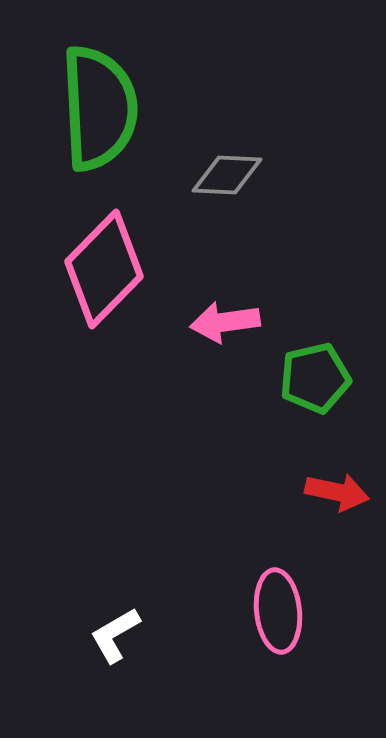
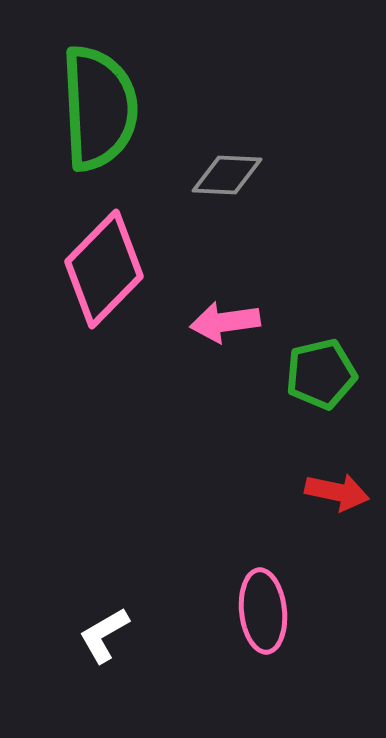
green pentagon: moved 6 px right, 4 px up
pink ellipse: moved 15 px left
white L-shape: moved 11 px left
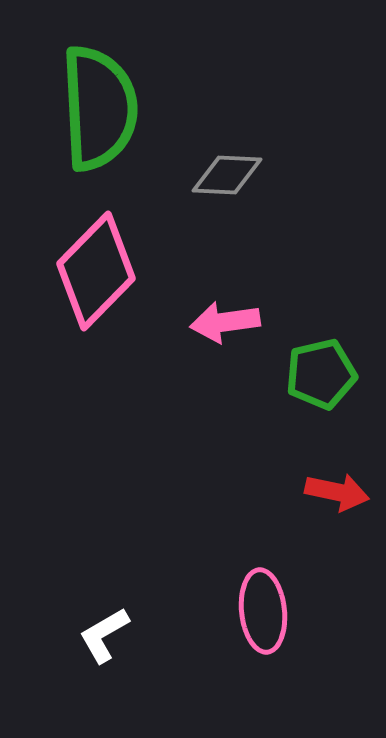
pink diamond: moved 8 px left, 2 px down
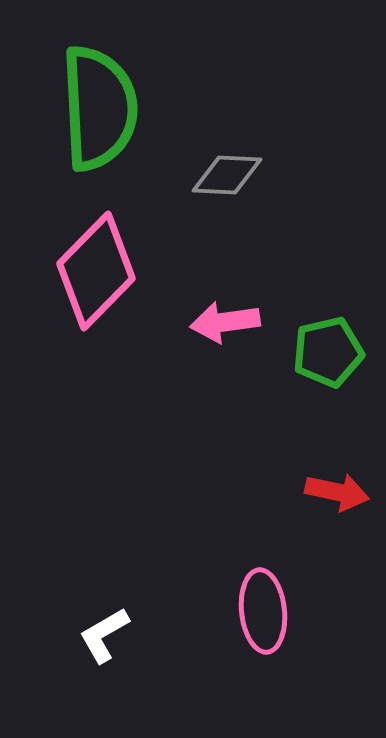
green pentagon: moved 7 px right, 22 px up
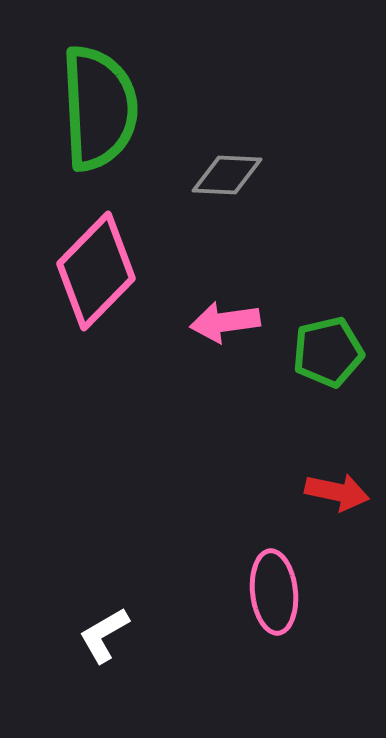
pink ellipse: moved 11 px right, 19 px up
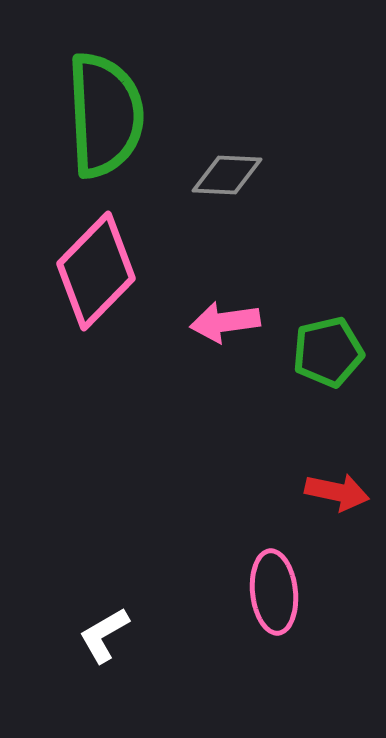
green semicircle: moved 6 px right, 7 px down
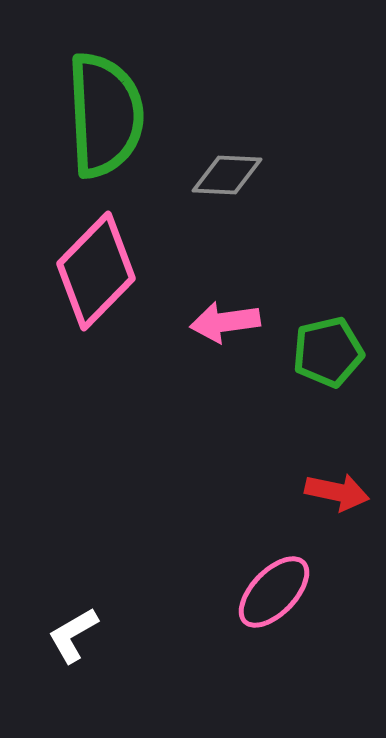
pink ellipse: rotated 50 degrees clockwise
white L-shape: moved 31 px left
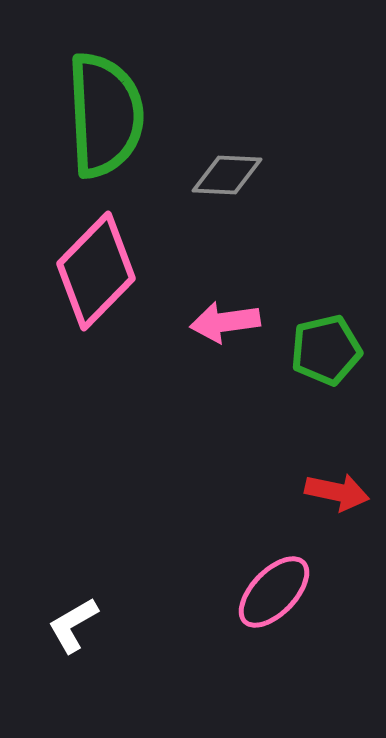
green pentagon: moved 2 px left, 2 px up
white L-shape: moved 10 px up
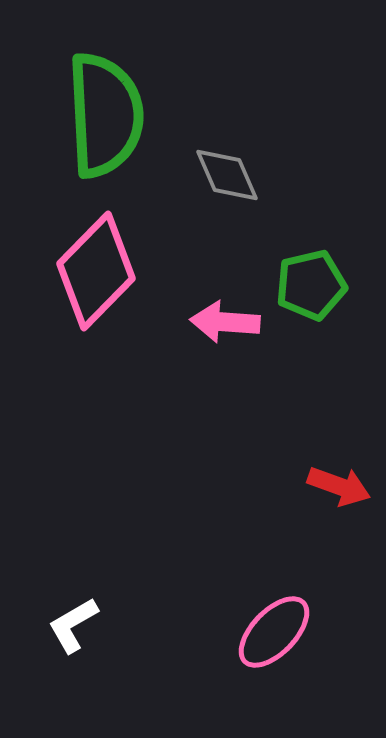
gray diamond: rotated 64 degrees clockwise
pink arrow: rotated 12 degrees clockwise
green pentagon: moved 15 px left, 65 px up
red arrow: moved 2 px right, 6 px up; rotated 8 degrees clockwise
pink ellipse: moved 40 px down
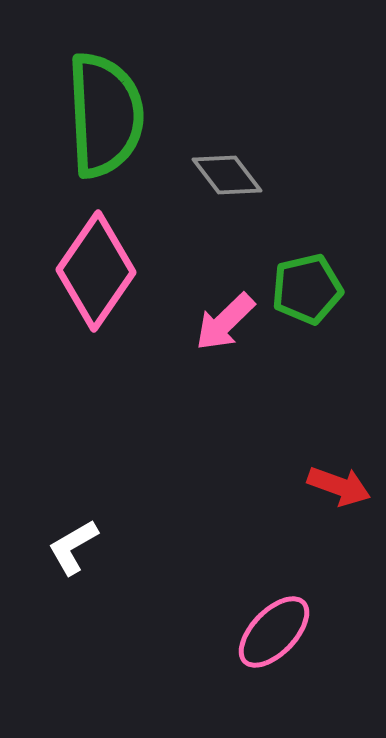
gray diamond: rotated 14 degrees counterclockwise
pink diamond: rotated 10 degrees counterclockwise
green pentagon: moved 4 px left, 4 px down
pink arrow: rotated 48 degrees counterclockwise
white L-shape: moved 78 px up
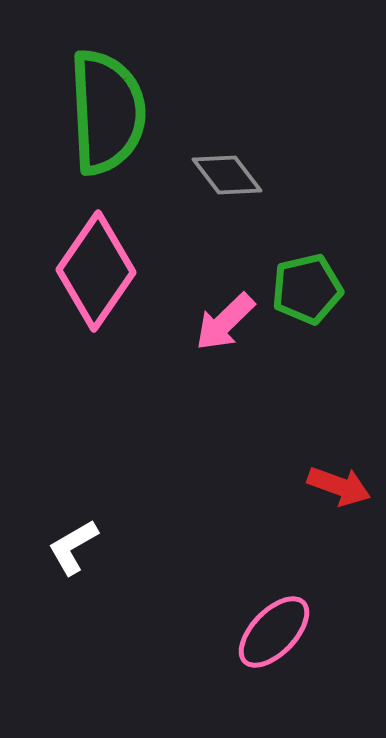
green semicircle: moved 2 px right, 3 px up
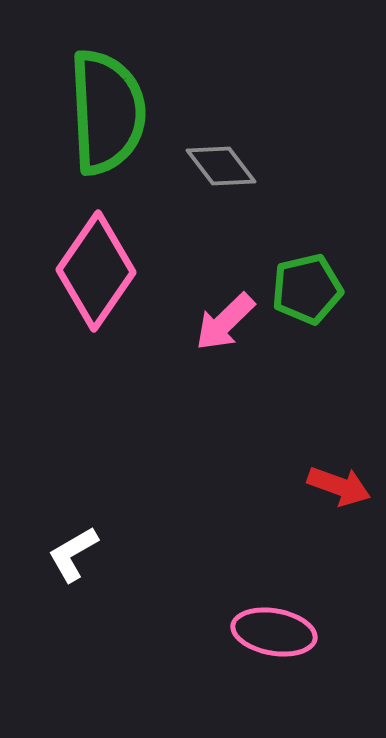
gray diamond: moved 6 px left, 9 px up
white L-shape: moved 7 px down
pink ellipse: rotated 56 degrees clockwise
